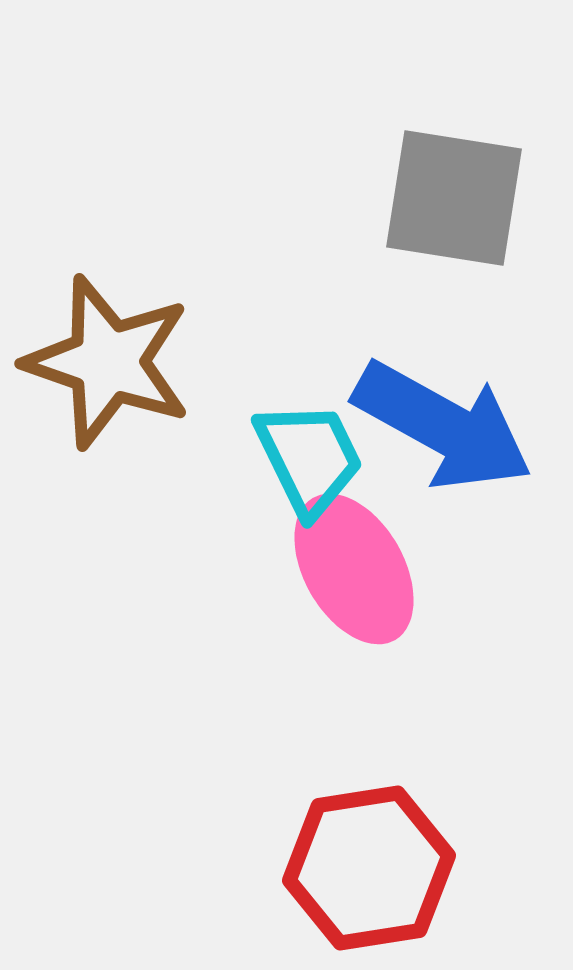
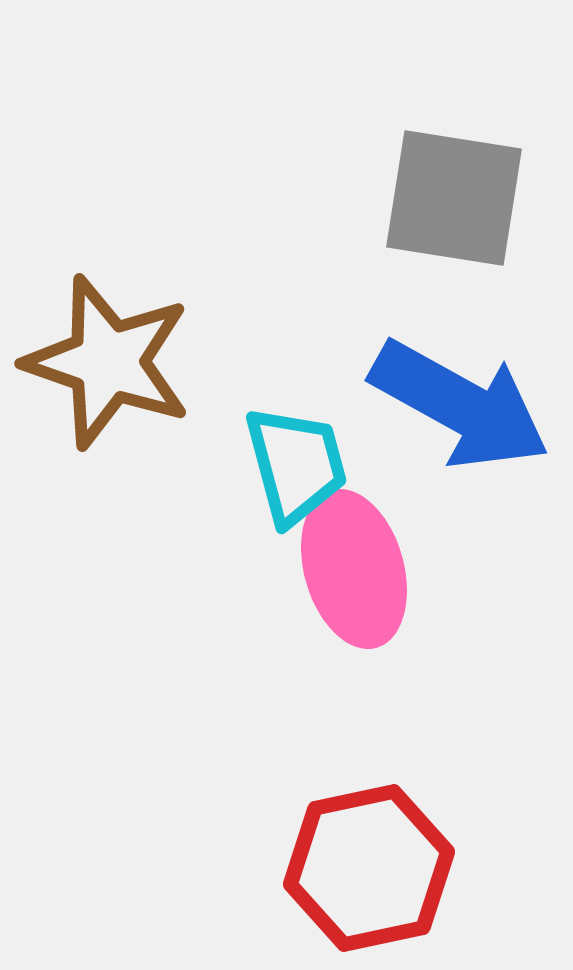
blue arrow: moved 17 px right, 21 px up
cyan trapezoid: moved 13 px left, 7 px down; rotated 11 degrees clockwise
pink ellipse: rotated 14 degrees clockwise
red hexagon: rotated 3 degrees counterclockwise
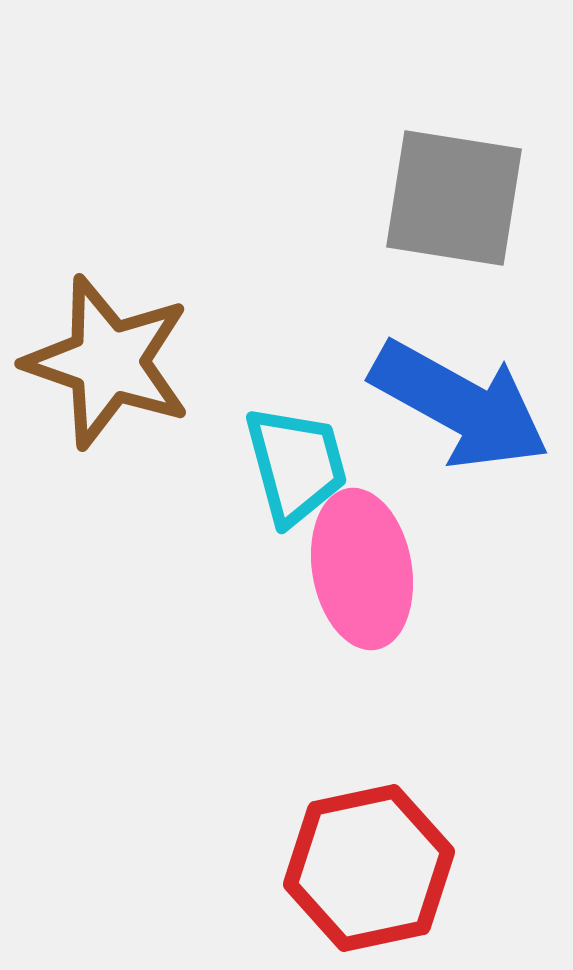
pink ellipse: moved 8 px right; rotated 6 degrees clockwise
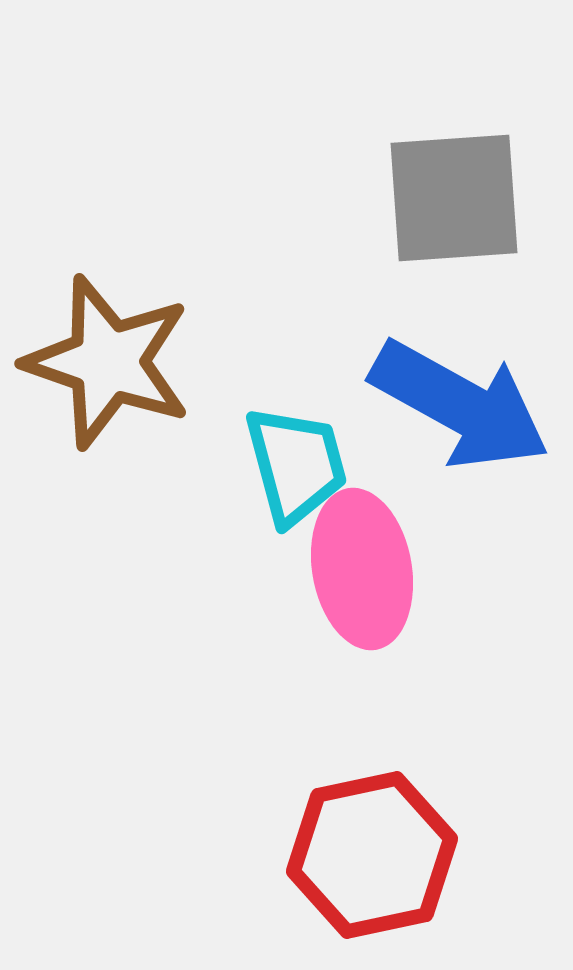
gray square: rotated 13 degrees counterclockwise
red hexagon: moved 3 px right, 13 px up
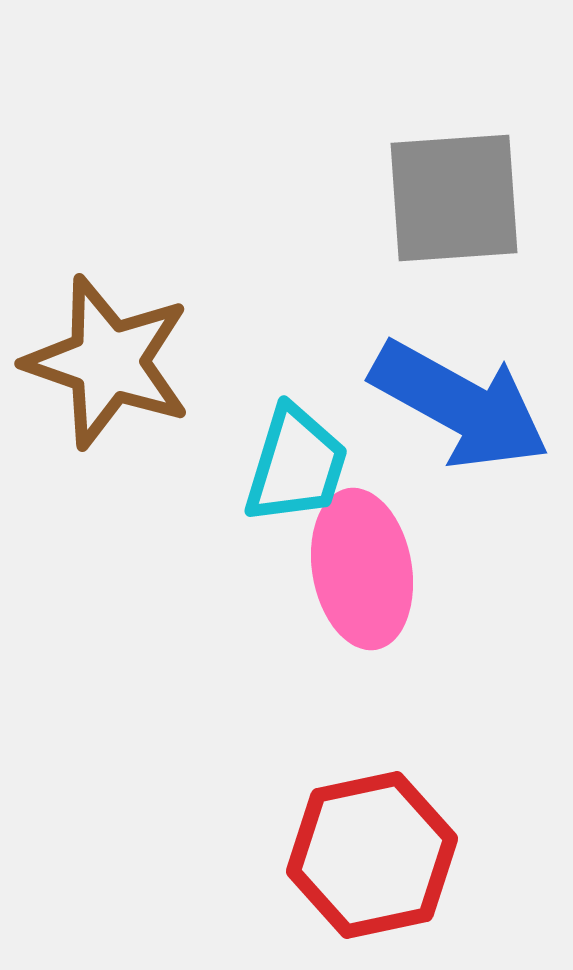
cyan trapezoid: rotated 32 degrees clockwise
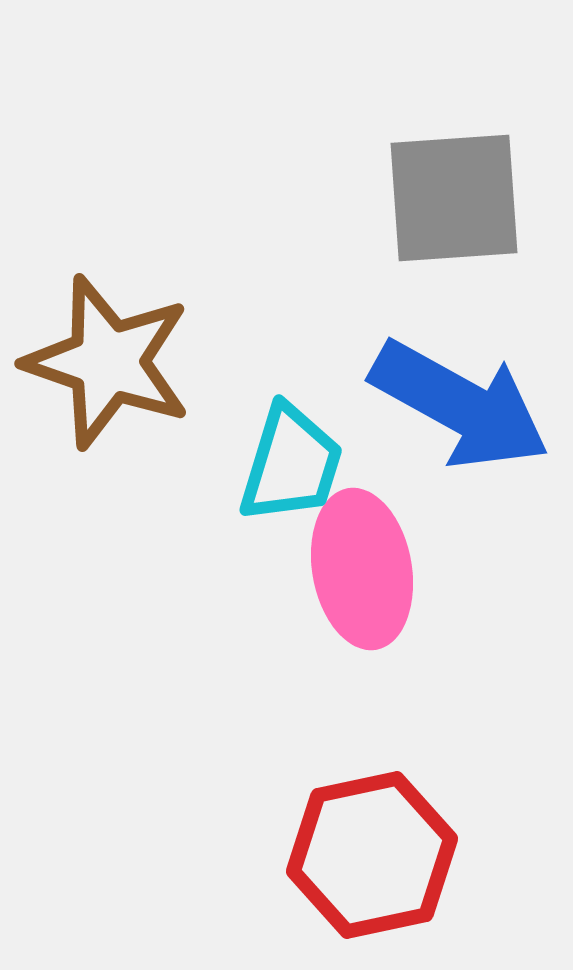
cyan trapezoid: moved 5 px left, 1 px up
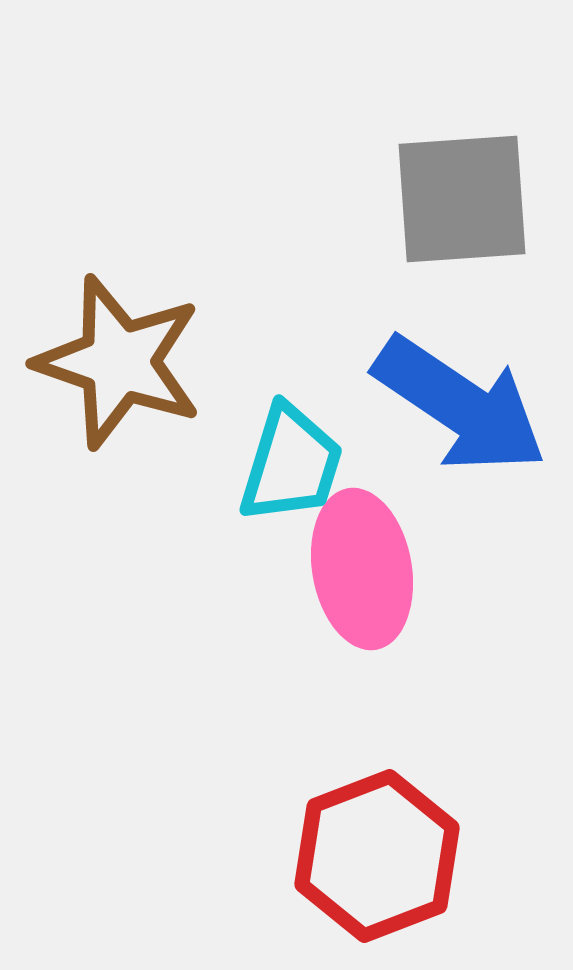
gray square: moved 8 px right, 1 px down
brown star: moved 11 px right
blue arrow: rotated 5 degrees clockwise
red hexagon: moved 5 px right, 1 px down; rotated 9 degrees counterclockwise
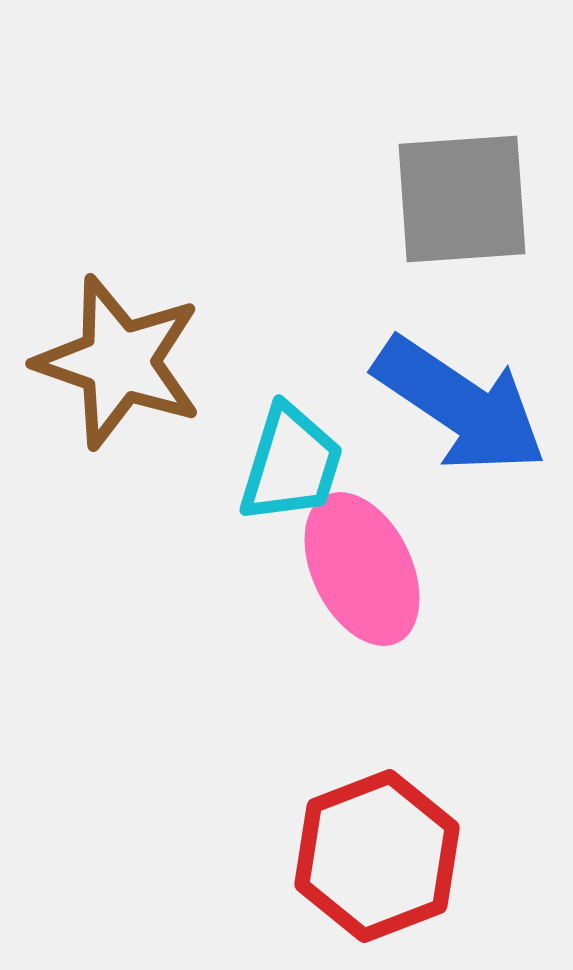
pink ellipse: rotated 16 degrees counterclockwise
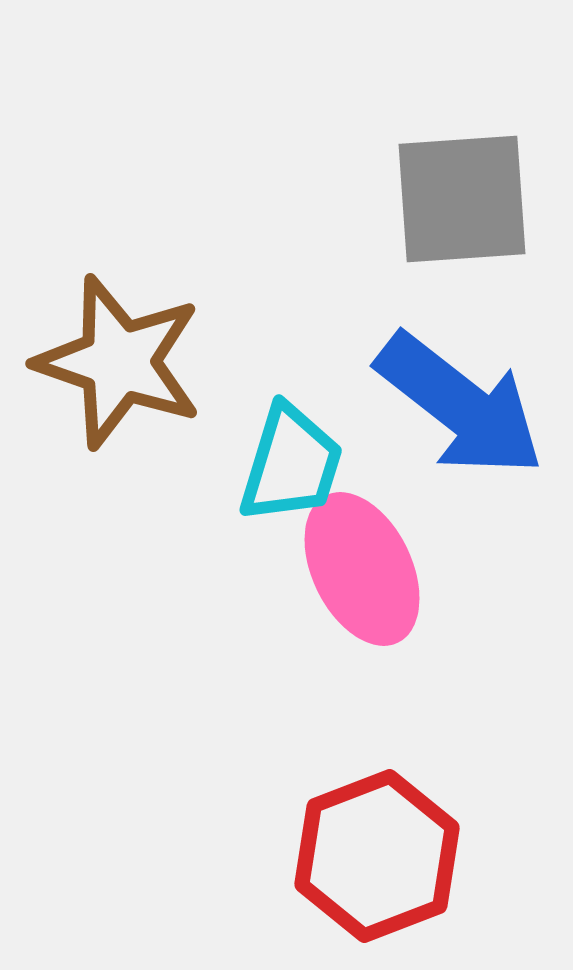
blue arrow: rotated 4 degrees clockwise
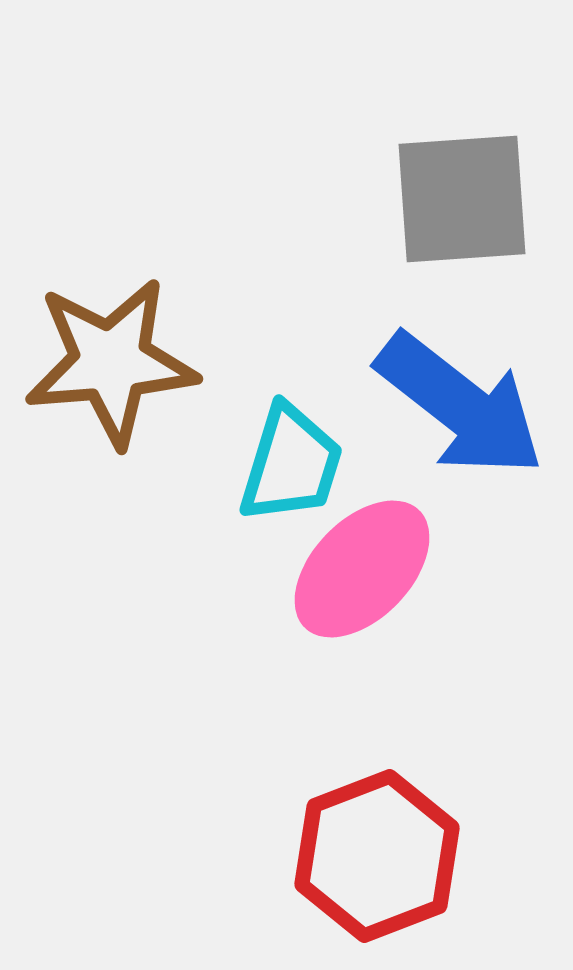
brown star: moved 8 px left; rotated 24 degrees counterclockwise
pink ellipse: rotated 70 degrees clockwise
